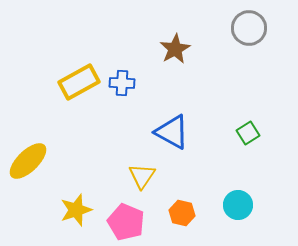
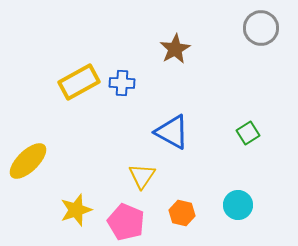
gray circle: moved 12 px right
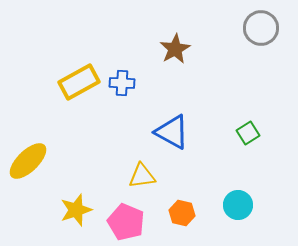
yellow triangle: rotated 48 degrees clockwise
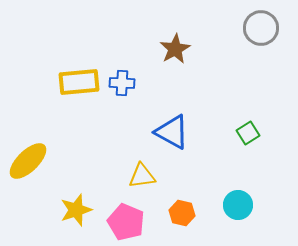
yellow rectangle: rotated 24 degrees clockwise
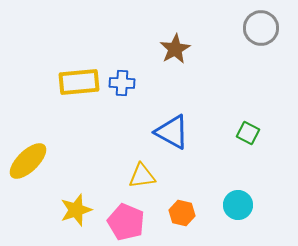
green square: rotated 30 degrees counterclockwise
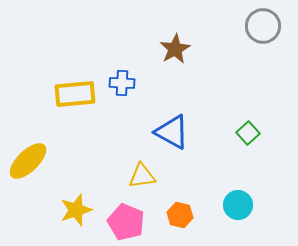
gray circle: moved 2 px right, 2 px up
yellow rectangle: moved 4 px left, 12 px down
green square: rotated 20 degrees clockwise
orange hexagon: moved 2 px left, 2 px down
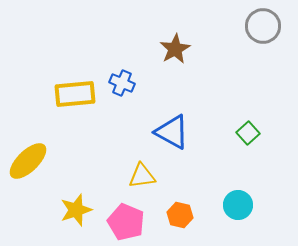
blue cross: rotated 20 degrees clockwise
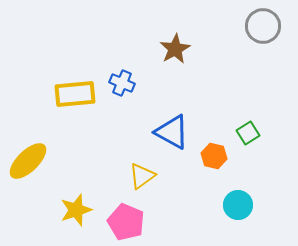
green square: rotated 10 degrees clockwise
yellow triangle: rotated 28 degrees counterclockwise
orange hexagon: moved 34 px right, 59 px up
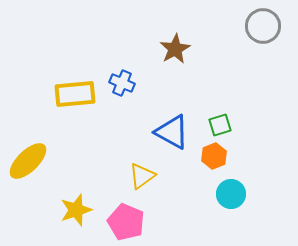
green square: moved 28 px left, 8 px up; rotated 15 degrees clockwise
orange hexagon: rotated 25 degrees clockwise
cyan circle: moved 7 px left, 11 px up
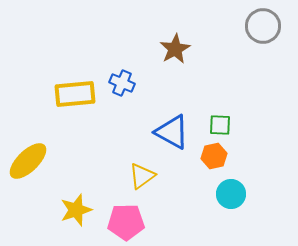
green square: rotated 20 degrees clockwise
orange hexagon: rotated 10 degrees clockwise
pink pentagon: rotated 24 degrees counterclockwise
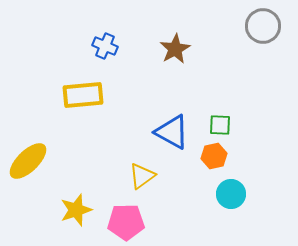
blue cross: moved 17 px left, 37 px up
yellow rectangle: moved 8 px right, 1 px down
